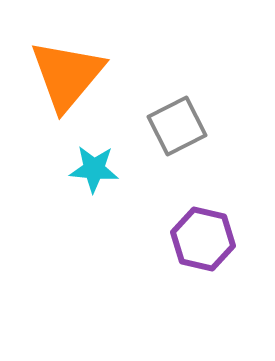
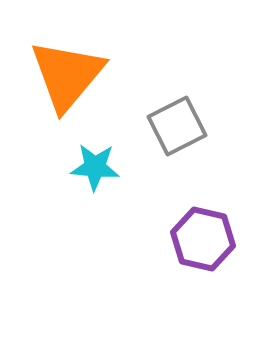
cyan star: moved 1 px right, 2 px up
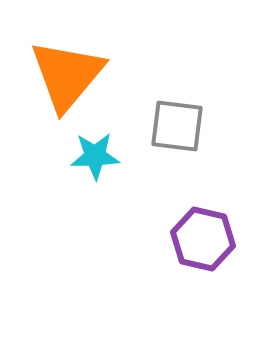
gray square: rotated 34 degrees clockwise
cyan star: moved 11 px up; rotated 6 degrees counterclockwise
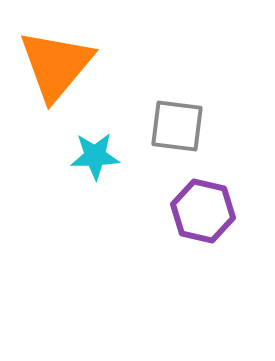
orange triangle: moved 11 px left, 10 px up
purple hexagon: moved 28 px up
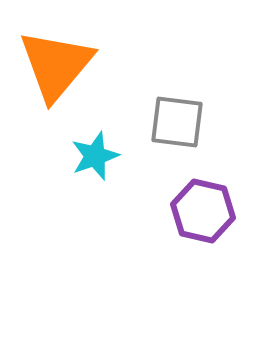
gray square: moved 4 px up
cyan star: rotated 18 degrees counterclockwise
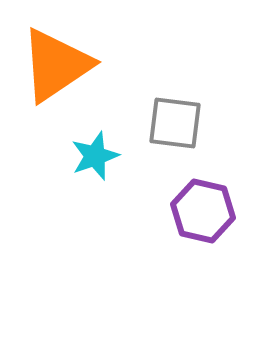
orange triangle: rotated 16 degrees clockwise
gray square: moved 2 px left, 1 px down
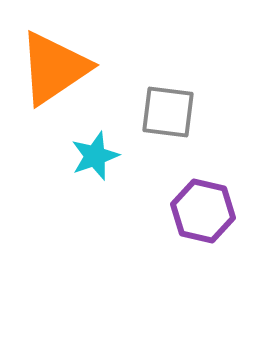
orange triangle: moved 2 px left, 3 px down
gray square: moved 7 px left, 11 px up
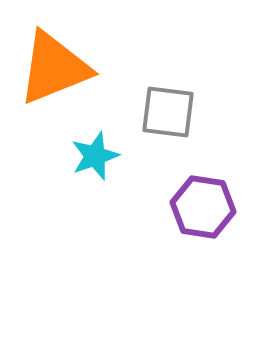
orange triangle: rotated 12 degrees clockwise
purple hexagon: moved 4 px up; rotated 4 degrees counterclockwise
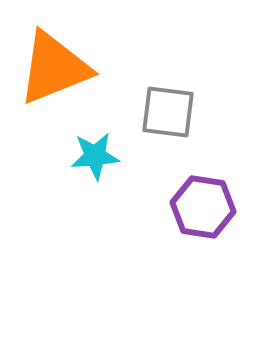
cyan star: rotated 15 degrees clockwise
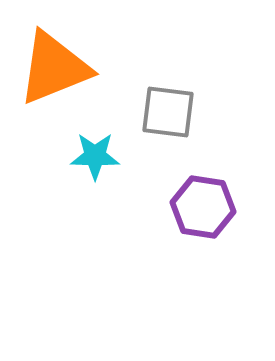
cyan star: rotated 6 degrees clockwise
